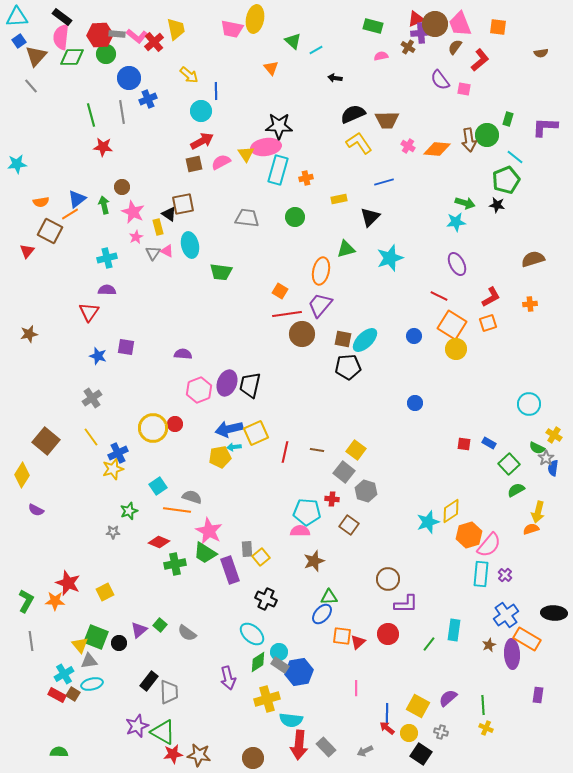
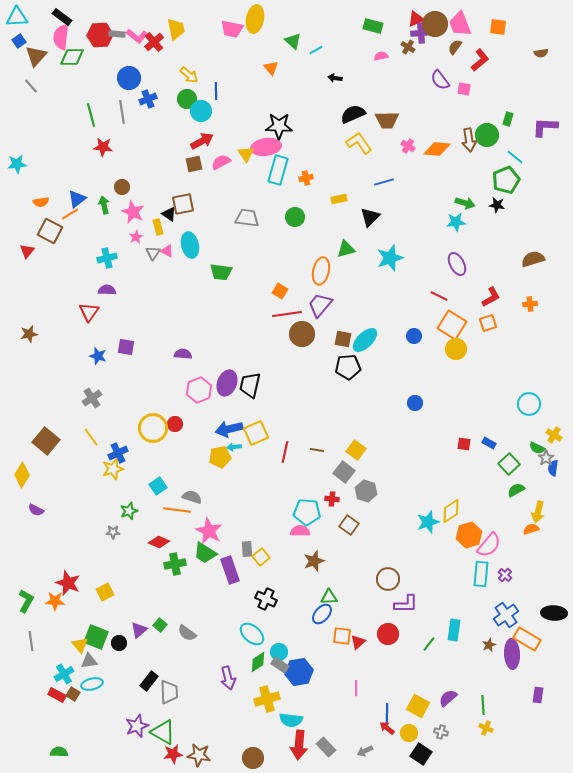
green circle at (106, 54): moved 81 px right, 45 px down
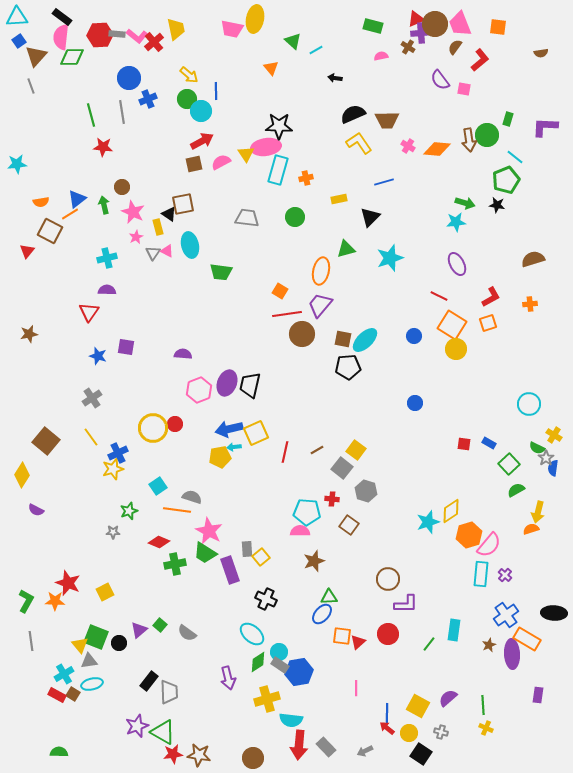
gray line at (31, 86): rotated 21 degrees clockwise
brown line at (317, 450): rotated 40 degrees counterclockwise
gray square at (344, 472): moved 2 px left, 4 px up
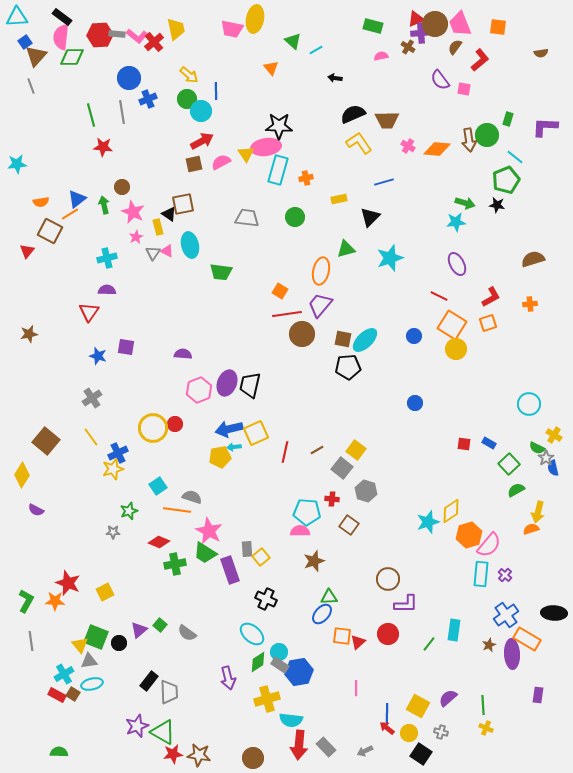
blue square at (19, 41): moved 6 px right, 1 px down
blue semicircle at (553, 468): rotated 21 degrees counterclockwise
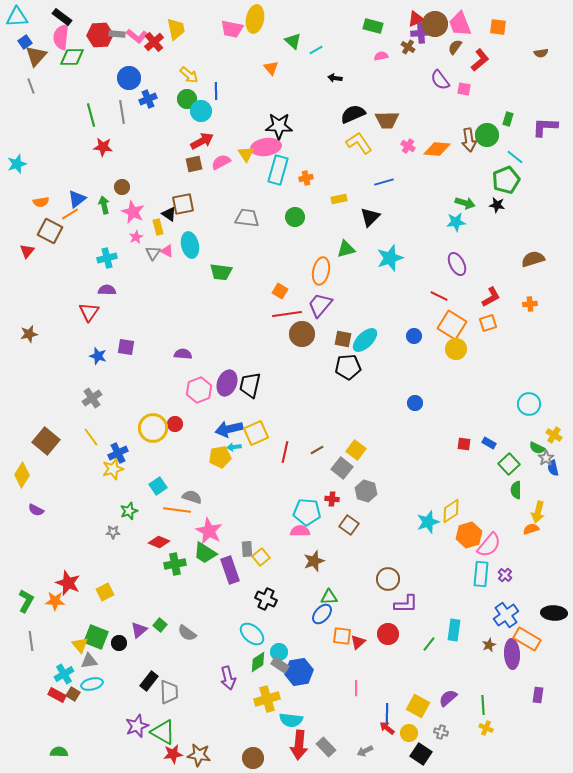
cyan star at (17, 164): rotated 12 degrees counterclockwise
green semicircle at (516, 490): rotated 60 degrees counterclockwise
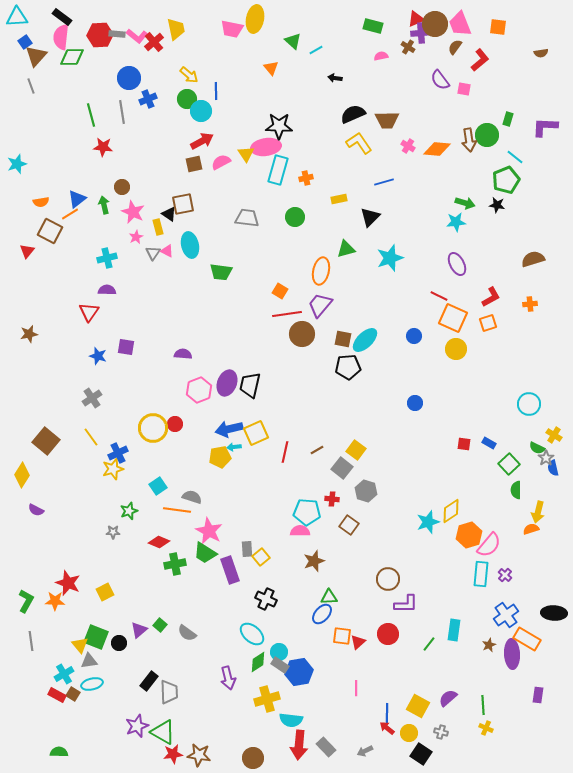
orange square at (452, 325): moved 1 px right, 7 px up; rotated 8 degrees counterclockwise
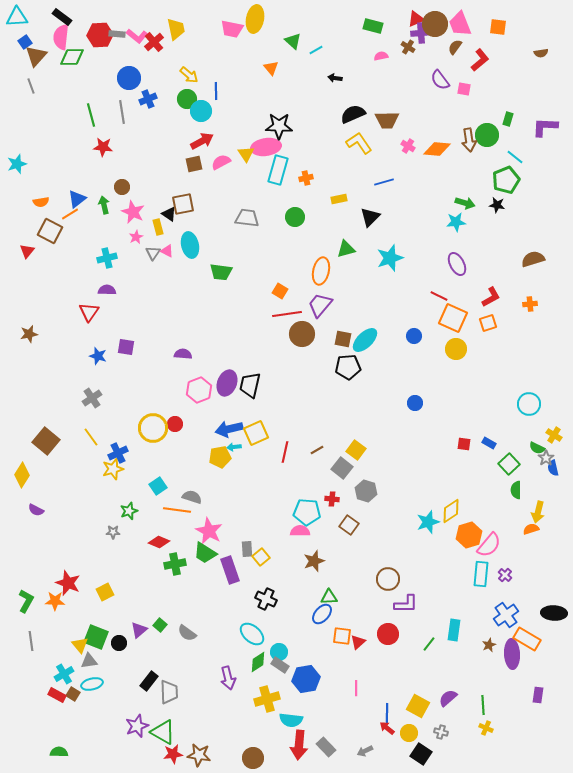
blue hexagon at (299, 672): moved 7 px right, 7 px down
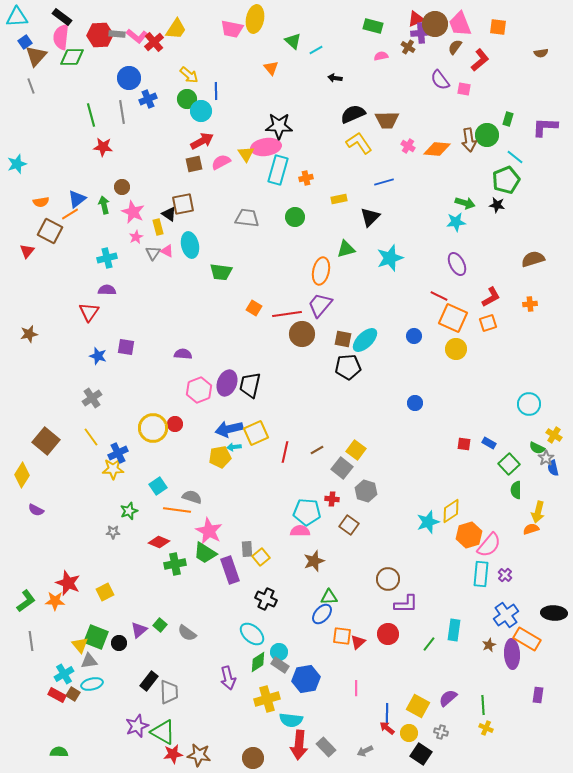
yellow trapezoid at (176, 29): rotated 45 degrees clockwise
orange square at (280, 291): moved 26 px left, 17 px down
yellow star at (113, 469): rotated 15 degrees clockwise
green L-shape at (26, 601): rotated 25 degrees clockwise
